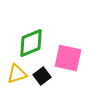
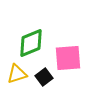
pink square: rotated 16 degrees counterclockwise
black square: moved 2 px right, 1 px down
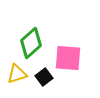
green diamond: rotated 20 degrees counterclockwise
pink square: rotated 8 degrees clockwise
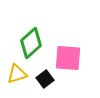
black square: moved 1 px right, 2 px down
